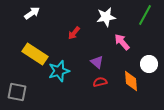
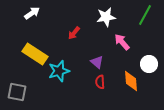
red semicircle: rotated 80 degrees counterclockwise
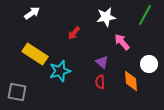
purple triangle: moved 5 px right
cyan star: moved 1 px right
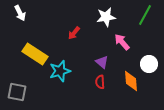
white arrow: moved 12 px left; rotated 98 degrees clockwise
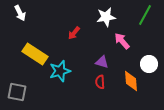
pink arrow: moved 1 px up
purple triangle: rotated 24 degrees counterclockwise
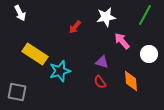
red arrow: moved 1 px right, 6 px up
white circle: moved 10 px up
red semicircle: rotated 32 degrees counterclockwise
